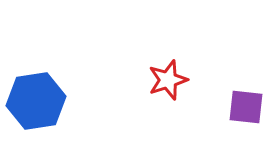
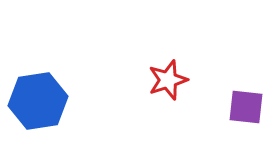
blue hexagon: moved 2 px right
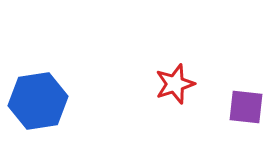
red star: moved 7 px right, 4 px down
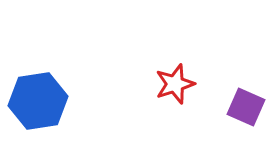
purple square: rotated 18 degrees clockwise
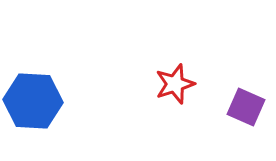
blue hexagon: moved 5 px left; rotated 12 degrees clockwise
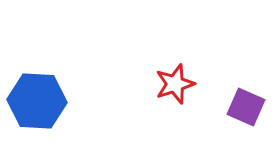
blue hexagon: moved 4 px right
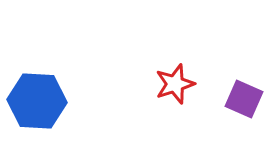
purple square: moved 2 px left, 8 px up
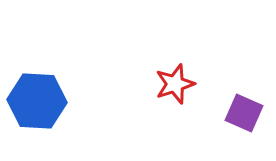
purple square: moved 14 px down
